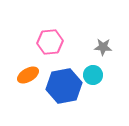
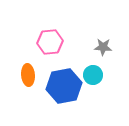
orange ellipse: rotated 65 degrees counterclockwise
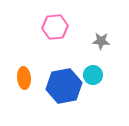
pink hexagon: moved 5 px right, 15 px up
gray star: moved 2 px left, 6 px up
orange ellipse: moved 4 px left, 3 px down
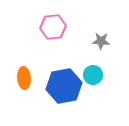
pink hexagon: moved 2 px left
